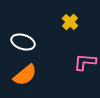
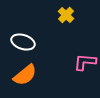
yellow cross: moved 4 px left, 7 px up
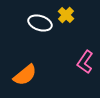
white ellipse: moved 17 px right, 19 px up
pink L-shape: rotated 60 degrees counterclockwise
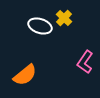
yellow cross: moved 2 px left, 3 px down
white ellipse: moved 3 px down
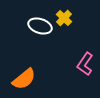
pink L-shape: moved 2 px down
orange semicircle: moved 1 px left, 4 px down
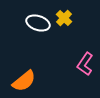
white ellipse: moved 2 px left, 3 px up
orange semicircle: moved 2 px down
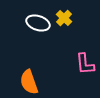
pink L-shape: rotated 40 degrees counterclockwise
orange semicircle: moved 5 px right, 1 px down; rotated 110 degrees clockwise
